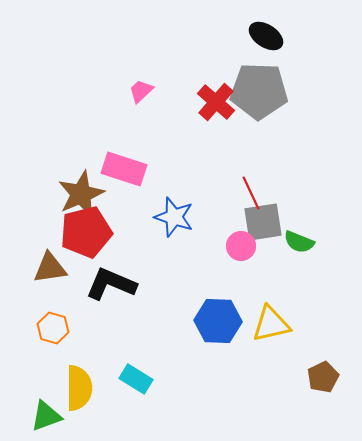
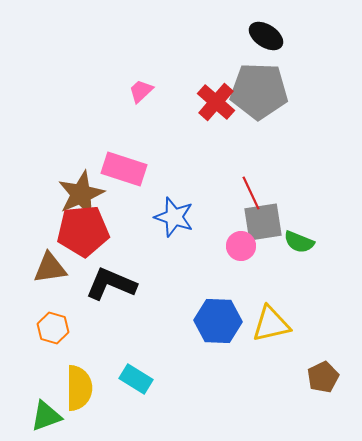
red pentagon: moved 3 px left, 1 px up; rotated 9 degrees clockwise
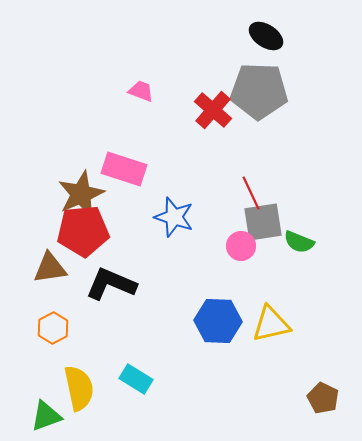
pink trapezoid: rotated 64 degrees clockwise
red cross: moved 3 px left, 8 px down
orange hexagon: rotated 16 degrees clockwise
brown pentagon: moved 21 px down; rotated 20 degrees counterclockwise
yellow semicircle: rotated 12 degrees counterclockwise
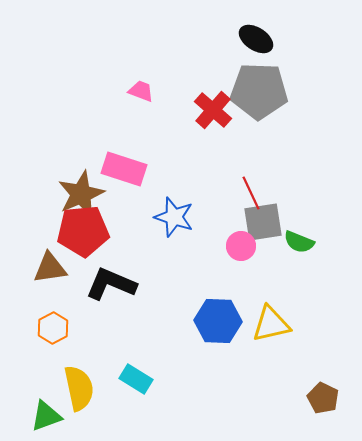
black ellipse: moved 10 px left, 3 px down
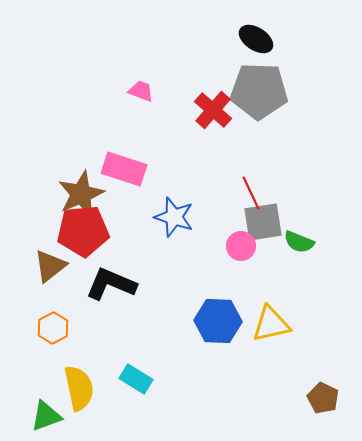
brown triangle: moved 2 px up; rotated 30 degrees counterclockwise
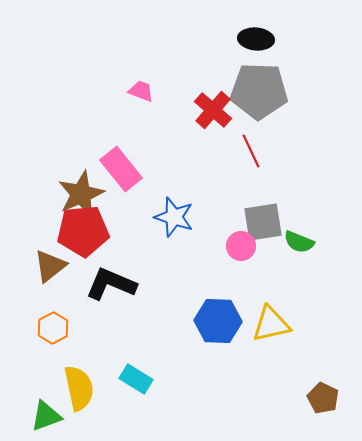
black ellipse: rotated 28 degrees counterclockwise
pink rectangle: moved 3 px left; rotated 33 degrees clockwise
red line: moved 42 px up
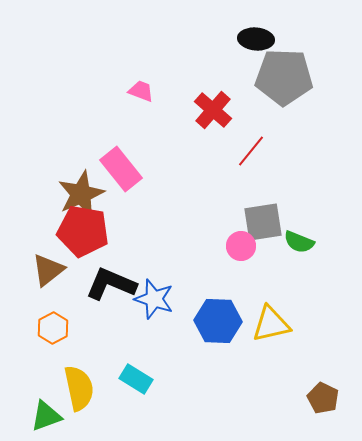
gray pentagon: moved 25 px right, 14 px up
red line: rotated 64 degrees clockwise
blue star: moved 20 px left, 82 px down
red pentagon: rotated 15 degrees clockwise
brown triangle: moved 2 px left, 4 px down
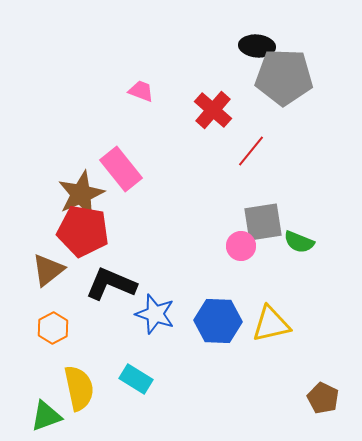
black ellipse: moved 1 px right, 7 px down
blue star: moved 1 px right, 15 px down
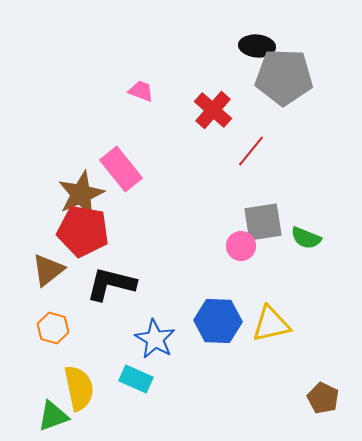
green semicircle: moved 7 px right, 4 px up
black L-shape: rotated 9 degrees counterclockwise
blue star: moved 25 px down; rotated 12 degrees clockwise
orange hexagon: rotated 16 degrees counterclockwise
cyan rectangle: rotated 8 degrees counterclockwise
green triangle: moved 7 px right
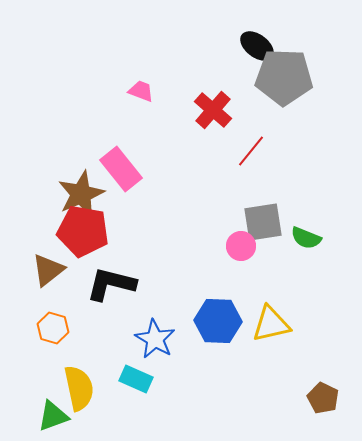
black ellipse: rotated 32 degrees clockwise
